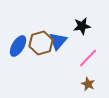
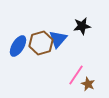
blue triangle: moved 2 px up
pink line: moved 12 px left, 17 px down; rotated 10 degrees counterclockwise
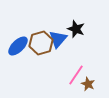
black star: moved 6 px left, 3 px down; rotated 30 degrees clockwise
blue ellipse: rotated 15 degrees clockwise
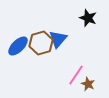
black star: moved 12 px right, 11 px up
